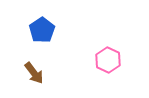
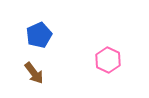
blue pentagon: moved 3 px left, 5 px down; rotated 10 degrees clockwise
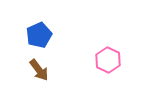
brown arrow: moved 5 px right, 3 px up
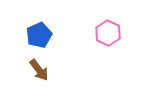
pink hexagon: moved 27 px up
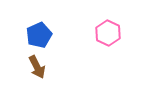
brown arrow: moved 2 px left, 3 px up; rotated 10 degrees clockwise
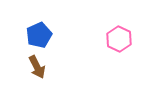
pink hexagon: moved 11 px right, 6 px down
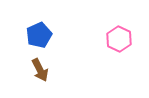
brown arrow: moved 3 px right, 3 px down
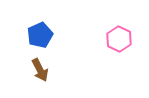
blue pentagon: moved 1 px right
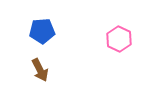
blue pentagon: moved 2 px right, 4 px up; rotated 20 degrees clockwise
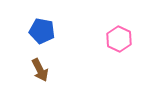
blue pentagon: rotated 15 degrees clockwise
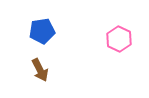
blue pentagon: rotated 20 degrees counterclockwise
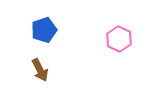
blue pentagon: moved 2 px right, 1 px up; rotated 10 degrees counterclockwise
